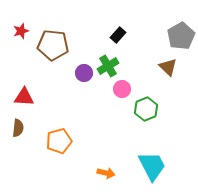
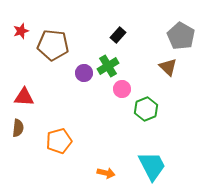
gray pentagon: rotated 12 degrees counterclockwise
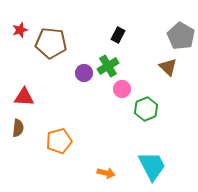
red star: moved 1 px left, 1 px up
black rectangle: rotated 14 degrees counterclockwise
brown pentagon: moved 2 px left, 2 px up
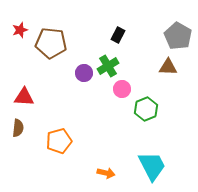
gray pentagon: moved 3 px left
brown triangle: rotated 42 degrees counterclockwise
